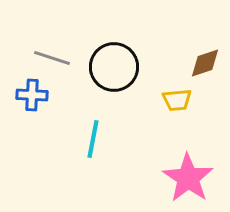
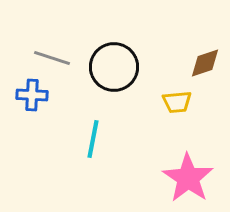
yellow trapezoid: moved 2 px down
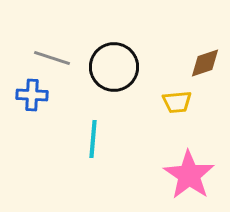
cyan line: rotated 6 degrees counterclockwise
pink star: moved 1 px right, 3 px up
